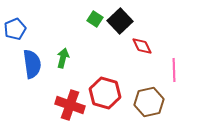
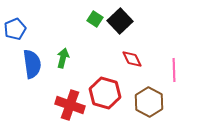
red diamond: moved 10 px left, 13 px down
brown hexagon: rotated 20 degrees counterclockwise
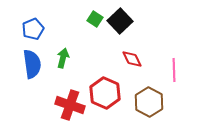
blue pentagon: moved 18 px right
red hexagon: rotated 8 degrees clockwise
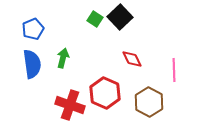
black square: moved 4 px up
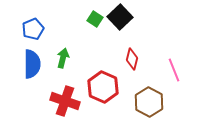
red diamond: rotated 40 degrees clockwise
blue semicircle: rotated 8 degrees clockwise
pink line: rotated 20 degrees counterclockwise
red hexagon: moved 2 px left, 6 px up
red cross: moved 5 px left, 4 px up
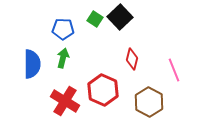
blue pentagon: moved 30 px right; rotated 25 degrees clockwise
red hexagon: moved 3 px down
red cross: rotated 12 degrees clockwise
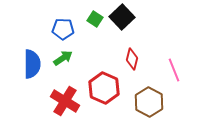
black square: moved 2 px right
green arrow: rotated 42 degrees clockwise
red hexagon: moved 1 px right, 2 px up
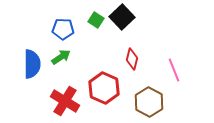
green square: moved 1 px right, 1 px down
green arrow: moved 2 px left, 1 px up
